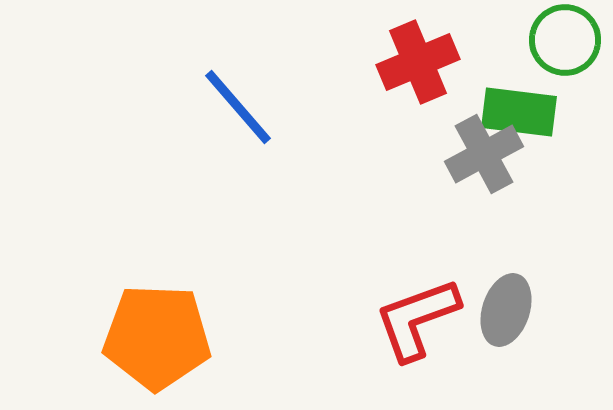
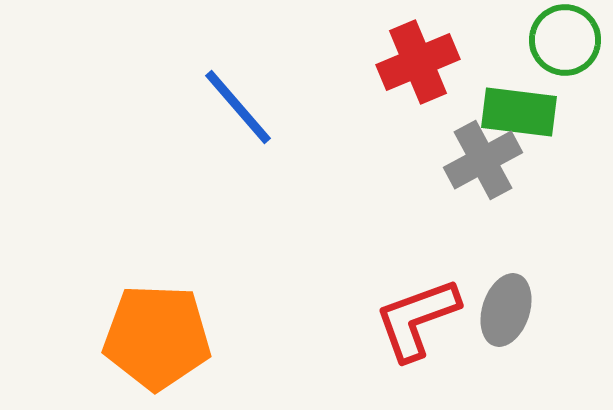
gray cross: moved 1 px left, 6 px down
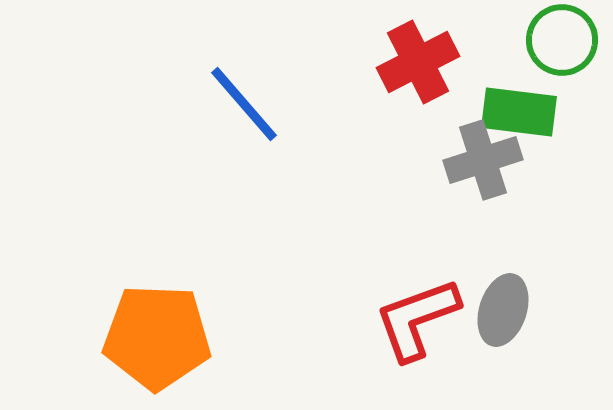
green circle: moved 3 px left
red cross: rotated 4 degrees counterclockwise
blue line: moved 6 px right, 3 px up
gray cross: rotated 10 degrees clockwise
gray ellipse: moved 3 px left
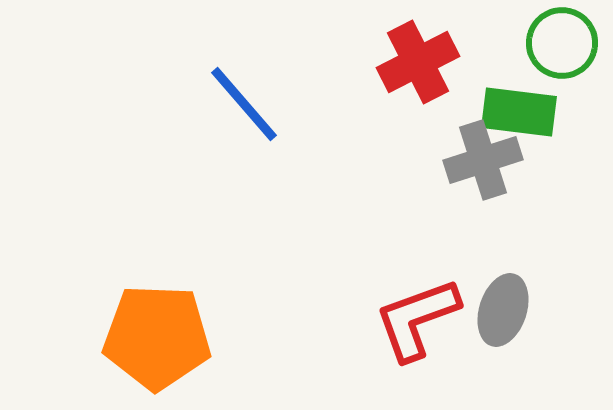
green circle: moved 3 px down
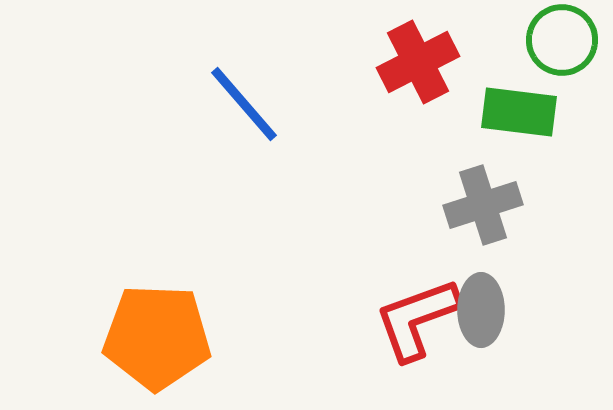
green circle: moved 3 px up
gray cross: moved 45 px down
gray ellipse: moved 22 px left; rotated 18 degrees counterclockwise
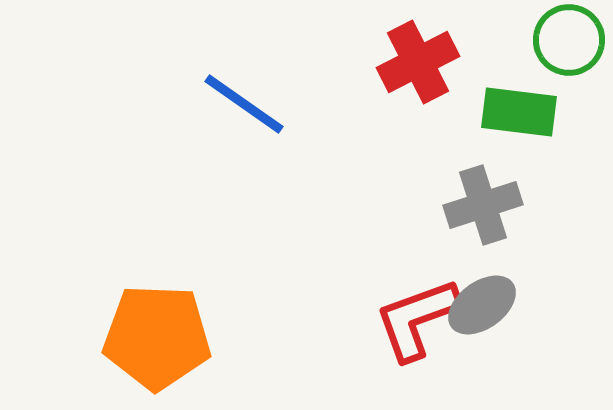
green circle: moved 7 px right
blue line: rotated 14 degrees counterclockwise
gray ellipse: moved 1 px right, 5 px up; rotated 54 degrees clockwise
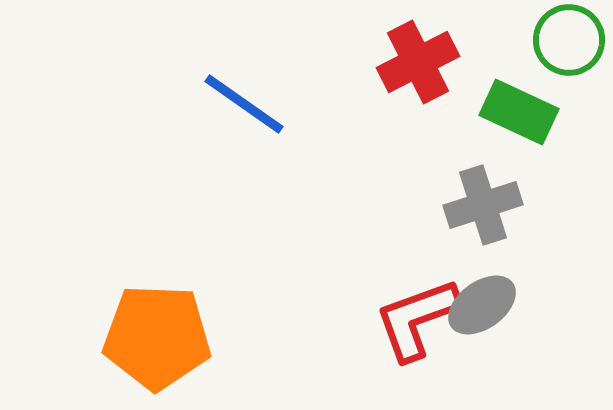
green rectangle: rotated 18 degrees clockwise
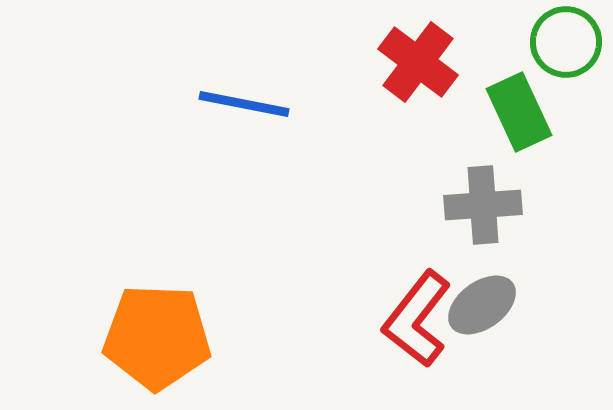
green circle: moved 3 px left, 2 px down
red cross: rotated 26 degrees counterclockwise
blue line: rotated 24 degrees counterclockwise
green rectangle: rotated 40 degrees clockwise
gray cross: rotated 14 degrees clockwise
red L-shape: rotated 32 degrees counterclockwise
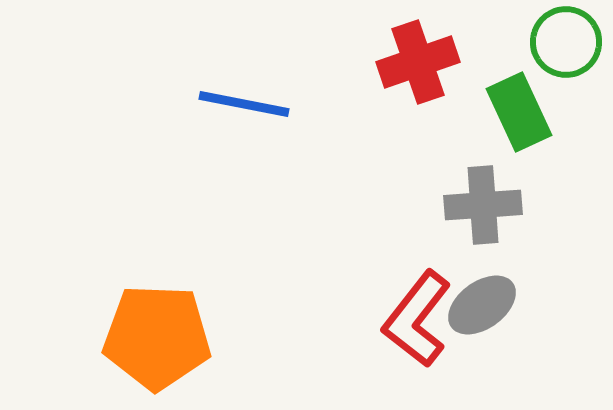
red cross: rotated 34 degrees clockwise
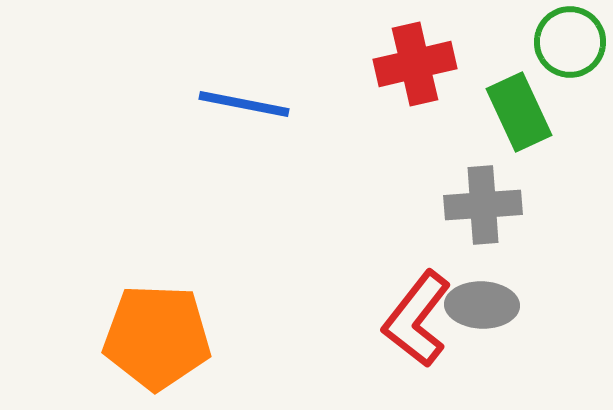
green circle: moved 4 px right
red cross: moved 3 px left, 2 px down; rotated 6 degrees clockwise
gray ellipse: rotated 38 degrees clockwise
